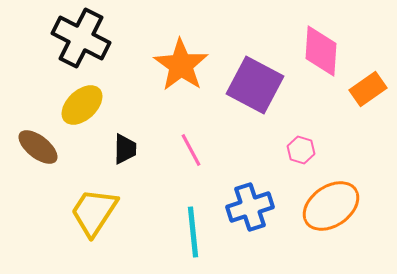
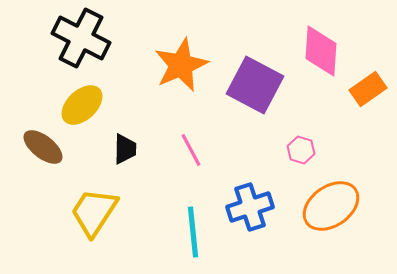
orange star: rotated 14 degrees clockwise
brown ellipse: moved 5 px right
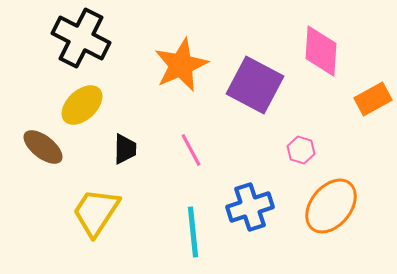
orange rectangle: moved 5 px right, 10 px down; rotated 6 degrees clockwise
orange ellipse: rotated 16 degrees counterclockwise
yellow trapezoid: moved 2 px right
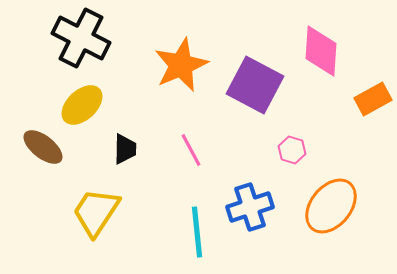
pink hexagon: moved 9 px left
cyan line: moved 4 px right
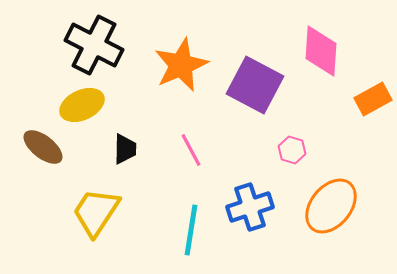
black cross: moved 13 px right, 7 px down
yellow ellipse: rotated 18 degrees clockwise
cyan line: moved 6 px left, 2 px up; rotated 15 degrees clockwise
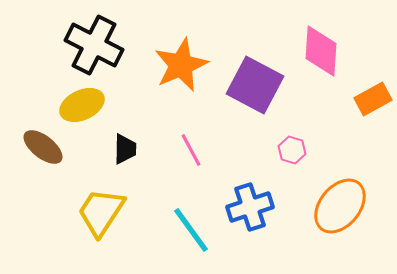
orange ellipse: moved 9 px right
yellow trapezoid: moved 5 px right
cyan line: rotated 45 degrees counterclockwise
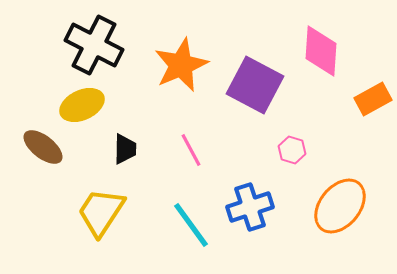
cyan line: moved 5 px up
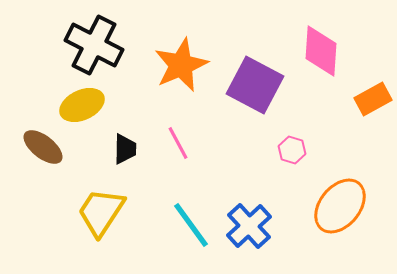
pink line: moved 13 px left, 7 px up
blue cross: moved 1 px left, 19 px down; rotated 24 degrees counterclockwise
